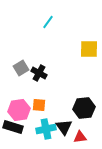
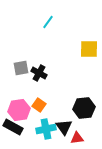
gray square: rotated 21 degrees clockwise
orange square: rotated 32 degrees clockwise
black rectangle: rotated 12 degrees clockwise
red triangle: moved 3 px left, 1 px down
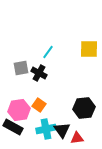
cyan line: moved 30 px down
black triangle: moved 2 px left, 3 px down
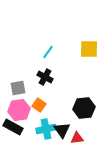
gray square: moved 3 px left, 20 px down
black cross: moved 6 px right, 4 px down
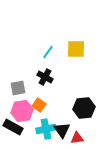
yellow square: moved 13 px left
pink hexagon: moved 3 px right, 1 px down
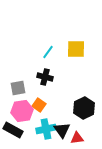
black cross: rotated 14 degrees counterclockwise
black hexagon: rotated 20 degrees counterclockwise
black rectangle: moved 3 px down
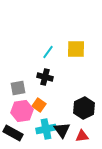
black rectangle: moved 3 px down
red triangle: moved 5 px right, 2 px up
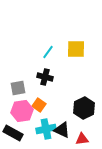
black triangle: rotated 30 degrees counterclockwise
red triangle: moved 3 px down
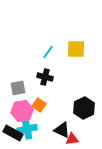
cyan cross: moved 19 px left
red triangle: moved 10 px left
